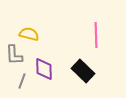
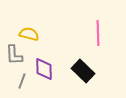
pink line: moved 2 px right, 2 px up
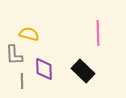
gray line: rotated 21 degrees counterclockwise
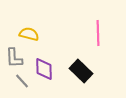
gray L-shape: moved 3 px down
black rectangle: moved 2 px left
gray line: rotated 42 degrees counterclockwise
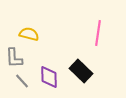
pink line: rotated 10 degrees clockwise
purple diamond: moved 5 px right, 8 px down
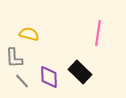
black rectangle: moved 1 px left, 1 px down
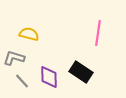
gray L-shape: rotated 110 degrees clockwise
black rectangle: moved 1 px right; rotated 10 degrees counterclockwise
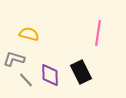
gray L-shape: moved 1 px down
black rectangle: rotated 30 degrees clockwise
purple diamond: moved 1 px right, 2 px up
gray line: moved 4 px right, 1 px up
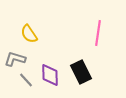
yellow semicircle: rotated 138 degrees counterclockwise
gray L-shape: moved 1 px right
